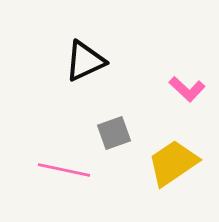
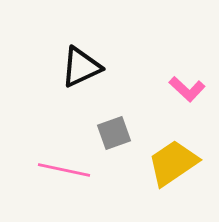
black triangle: moved 4 px left, 6 px down
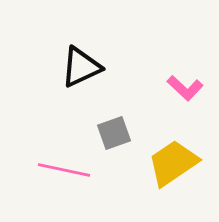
pink L-shape: moved 2 px left, 1 px up
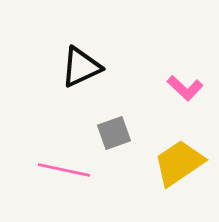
yellow trapezoid: moved 6 px right
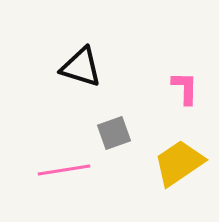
black triangle: rotated 42 degrees clockwise
pink L-shape: rotated 132 degrees counterclockwise
pink line: rotated 21 degrees counterclockwise
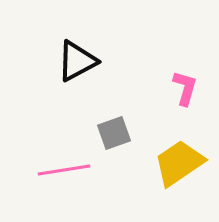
black triangle: moved 4 px left, 6 px up; rotated 45 degrees counterclockwise
pink L-shape: rotated 15 degrees clockwise
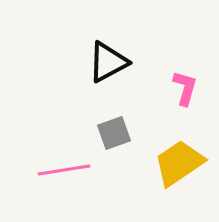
black triangle: moved 31 px right, 1 px down
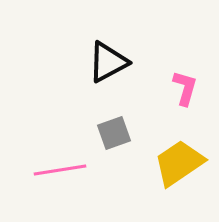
pink line: moved 4 px left
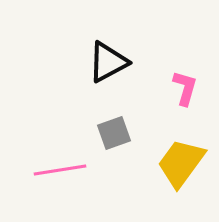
yellow trapezoid: moved 2 px right; rotated 20 degrees counterclockwise
